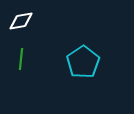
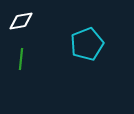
cyan pentagon: moved 4 px right, 18 px up; rotated 12 degrees clockwise
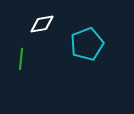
white diamond: moved 21 px right, 3 px down
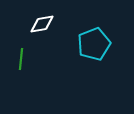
cyan pentagon: moved 7 px right
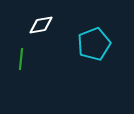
white diamond: moved 1 px left, 1 px down
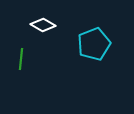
white diamond: moved 2 px right; rotated 40 degrees clockwise
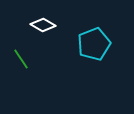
green line: rotated 40 degrees counterclockwise
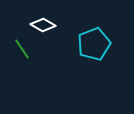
green line: moved 1 px right, 10 px up
